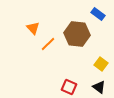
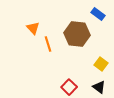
orange line: rotated 63 degrees counterclockwise
red square: rotated 21 degrees clockwise
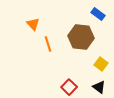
orange triangle: moved 4 px up
brown hexagon: moved 4 px right, 3 px down
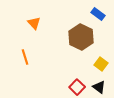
orange triangle: moved 1 px right, 1 px up
brown hexagon: rotated 20 degrees clockwise
orange line: moved 23 px left, 13 px down
red square: moved 8 px right
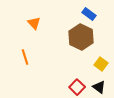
blue rectangle: moved 9 px left
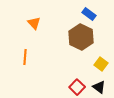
orange line: rotated 21 degrees clockwise
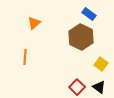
orange triangle: rotated 32 degrees clockwise
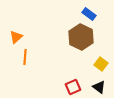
orange triangle: moved 18 px left, 14 px down
red square: moved 4 px left; rotated 21 degrees clockwise
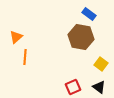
brown hexagon: rotated 15 degrees counterclockwise
